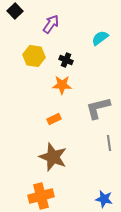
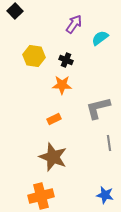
purple arrow: moved 23 px right
blue star: moved 1 px right, 4 px up
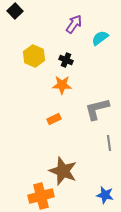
yellow hexagon: rotated 15 degrees clockwise
gray L-shape: moved 1 px left, 1 px down
brown star: moved 10 px right, 14 px down
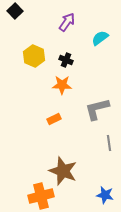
purple arrow: moved 7 px left, 2 px up
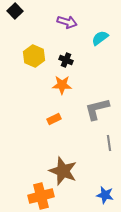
purple arrow: rotated 72 degrees clockwise
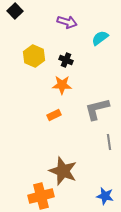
orange rectangle: moved 4 px up
gray line: moved 1 px up
blue star: moved 1 px down
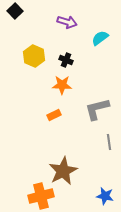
brown star: rotated 24 degrees clockwise
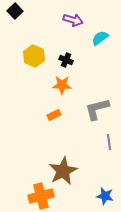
purple arrow: moved 6 px right, 2 px up
